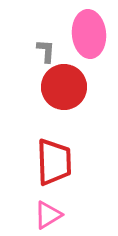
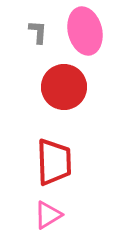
pink ellipse: moved 4 px left, 3 px up; rotated 9 degrees counterclockwise
gray L-shape: moved 8 px left, 19 px up
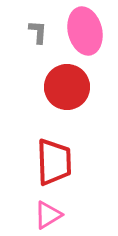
red circle: moved 3 px right
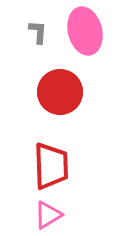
red circle: moved 7 px left, 5 px down
red trapezoid: moved 3 px left, 4 px down
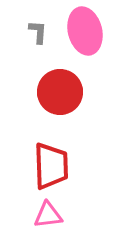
pink triangle: rotated 24 degrees clockwise
